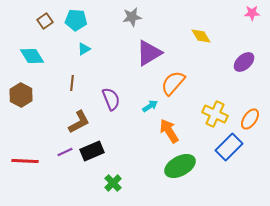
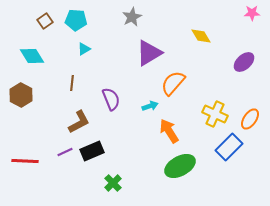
gray star: rotated 18 degrees counterclockwise
cyan arrow: rotated 14 degrees clockwise
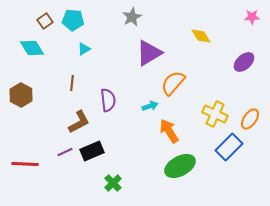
pink star: moved 4 px down
cyan pentagon: moved 3 px left
cyan diamond: moved 8 px up
purple semicircle: moved 3 px left, 1 px down; rotated 15 degrees clockwise
red line: moved 3 px down
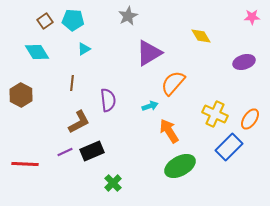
gray star: moved 4 px left, 1 px up
cyan diamond: moved 5 px right, 4 px down
purple ellipse: rotated 25 degrees clockwise
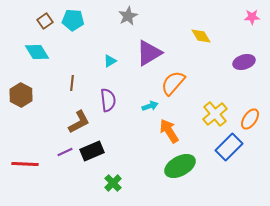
cyan triangle: moved 26 px right, 12 px down
yellow cross: rotated 25 degrees clockwise
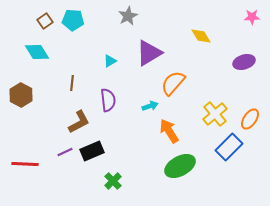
green cross: moved 2 px up
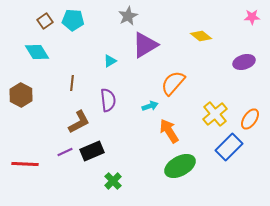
yellow diamond: rotated 20 degrees counterclockwise
purple triangle: moved 4 px left, 8 px up
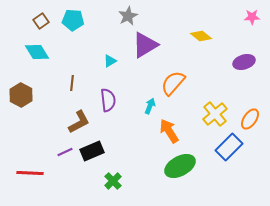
brown square: moved 4 px left
cyan arrow: rotated 49 degrees counterclockwise
red line: moved 5 px right, 9 px down
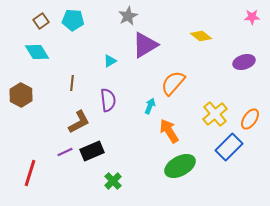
red line: rotated 76 degrees counterclockwise
